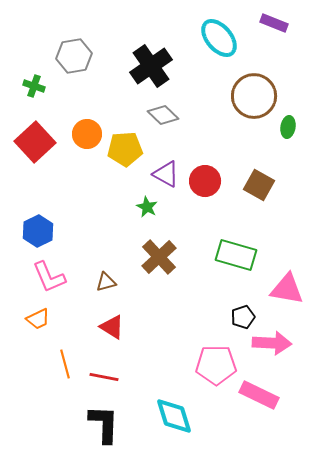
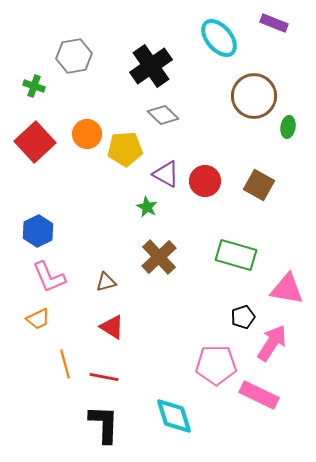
pink arrow: rotated 60 degrees counterclockwise
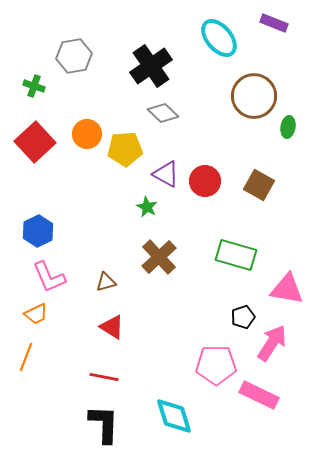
gray diamond: moved 2 px up
orange trapezoid: moved 2 px left, 5 px up
orange line: moved 39 px left, 7 px up; rotated 36 degrees clockwise
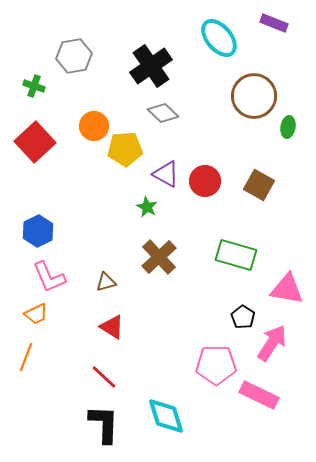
orange circle: moved 7 px right, 8 px up
black pentagon: rotated 20 degrees counterclockwise
red line: rotated 32 degrees clockwise
cyan diamond: moved 8 px left
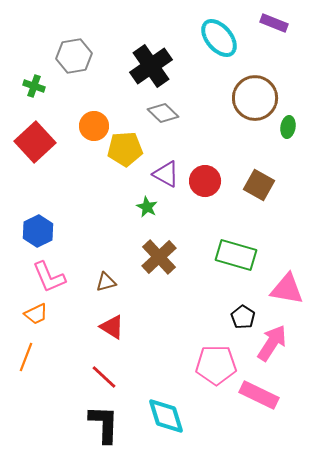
brown circle: moved 1 px right, 2 px down
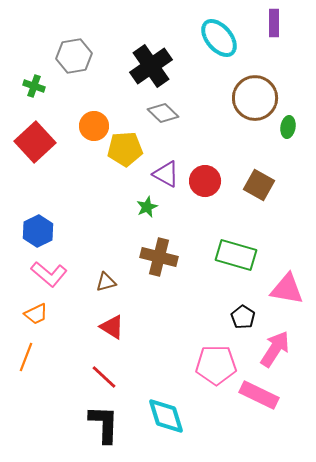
purple rectangle: rotated 68 degrees clockwise
green star: rotated 20 degrees clockwise
brown cross: rotated 33 degrees counterclockwise
pink L-shape: moved 3 px up; rotated 27 degrees counterclockwise
pink arrow: moved 3 px right, 6 px down
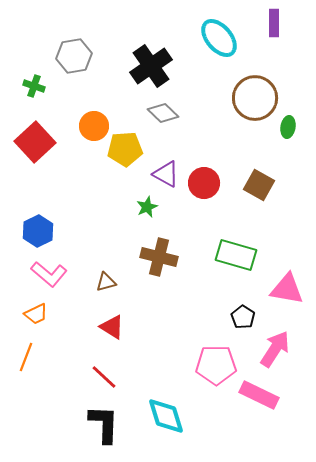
red circle: moved 1 px left, 2 px down
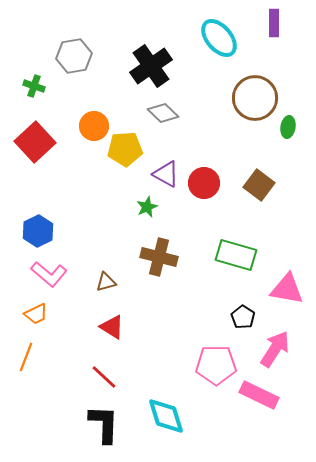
brown square: rotated 8 degrees clockwise
